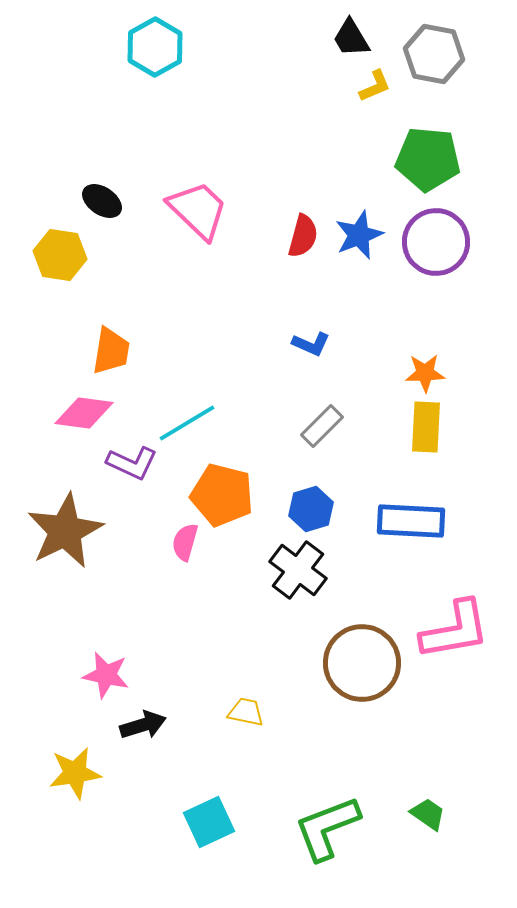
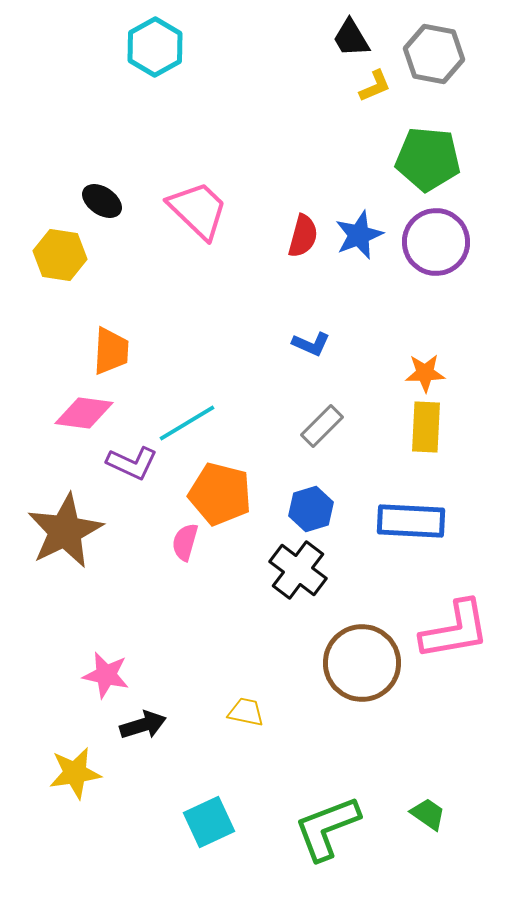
orange trapezoid: rotated 6 degrees counterclockwise
orange pentagon: moved 2 px left, 1 px up
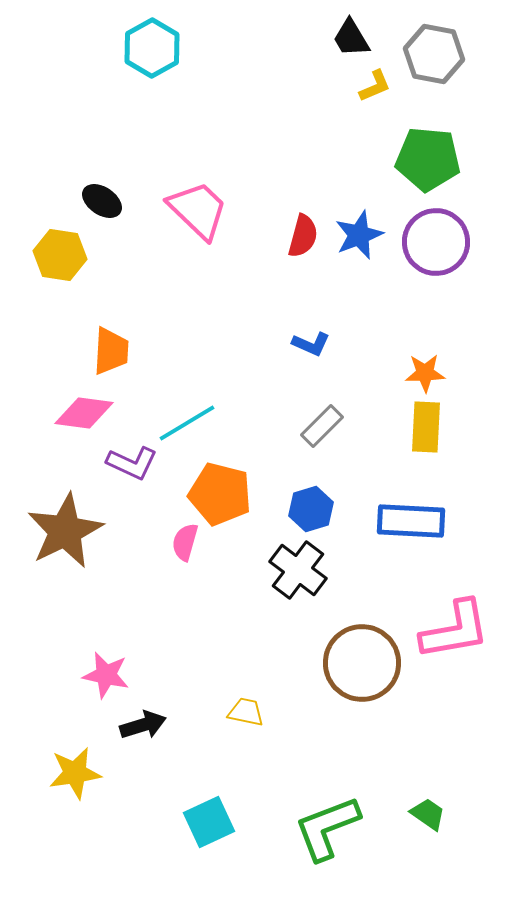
cyan hexagon: moved 3 px left, 1 px down
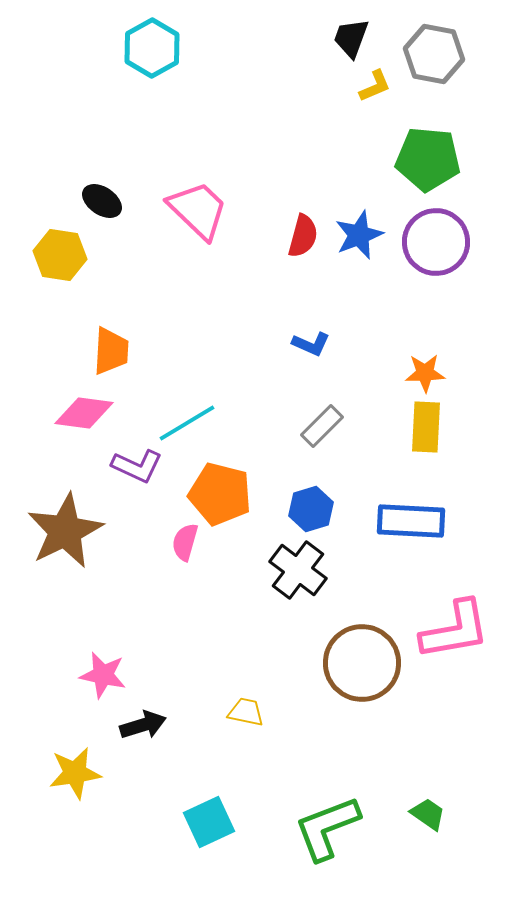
black trapezoid: rotated 51 degrees clockwise
purple L-shape: moved 5 px right, 3 px down
pink star: moved 3 px left
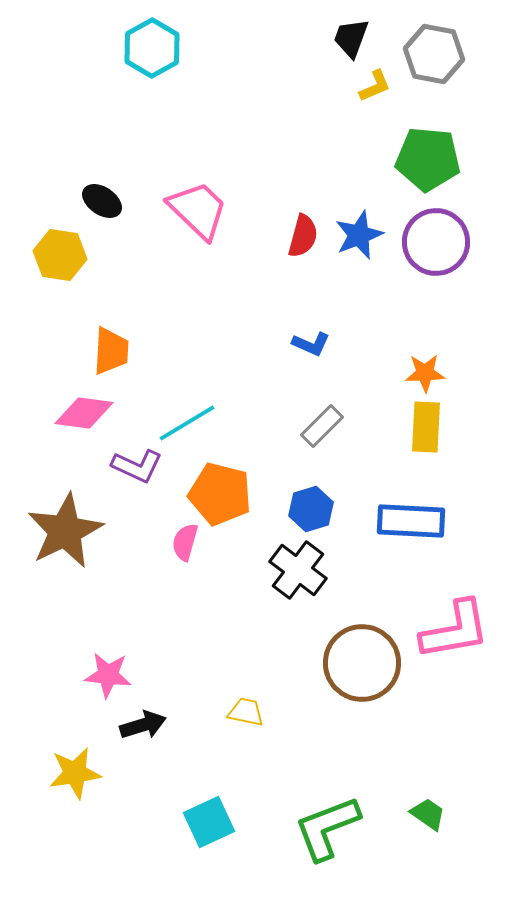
pink star: moved 5 px right; rotated 6 degrees counterclockwise
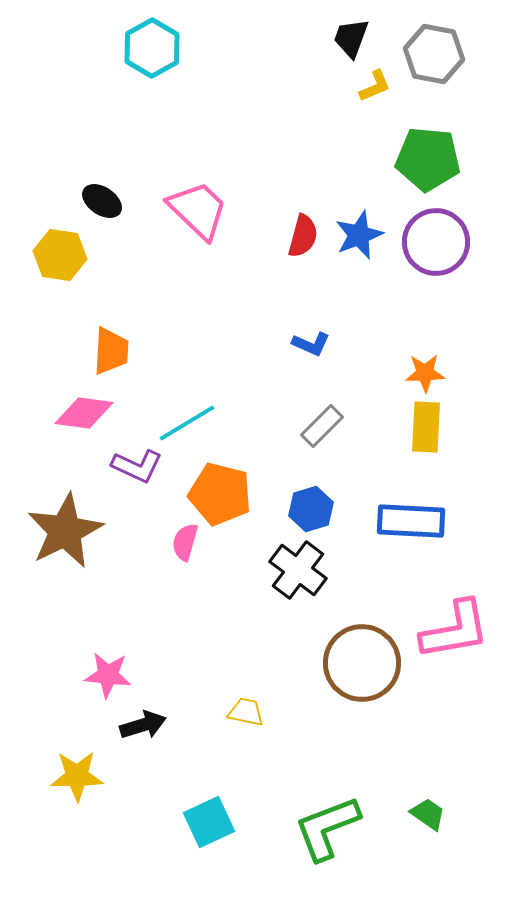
yellow star: moved 2 px right, 3 px down; rotated 8 degrees clockwise
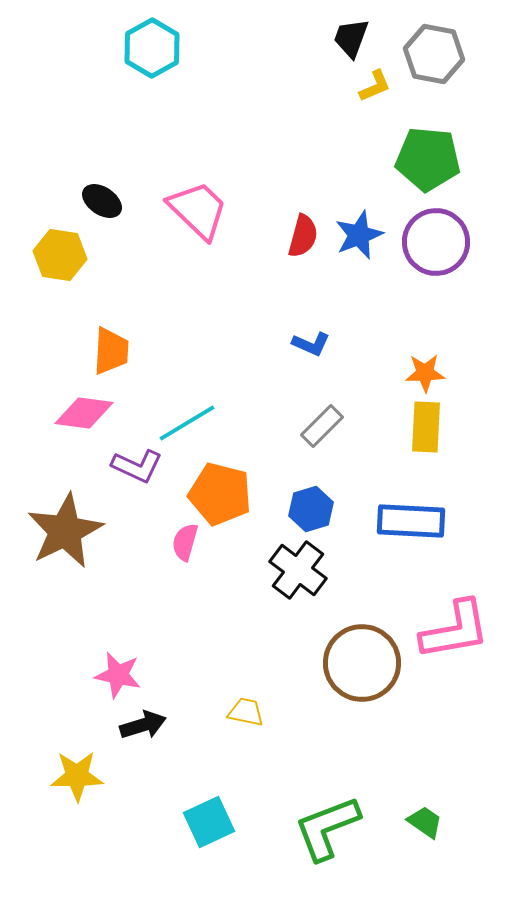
pink star: moved 10 px right; rotated 6 degrees clockwise
green trapezoid: moved 3 px left, 8 px down
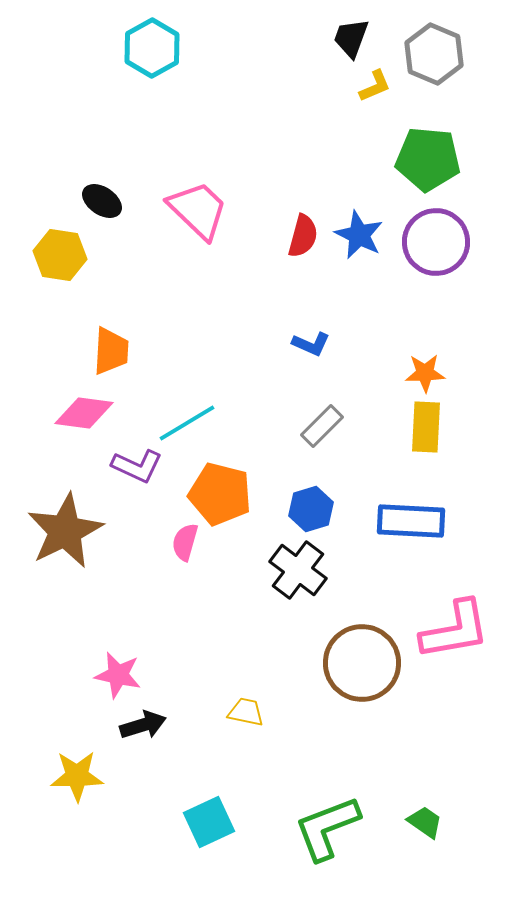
gray hexagon: rotated 12 degrees clockwise
blue star: rotated 24 degrees counterclockwise
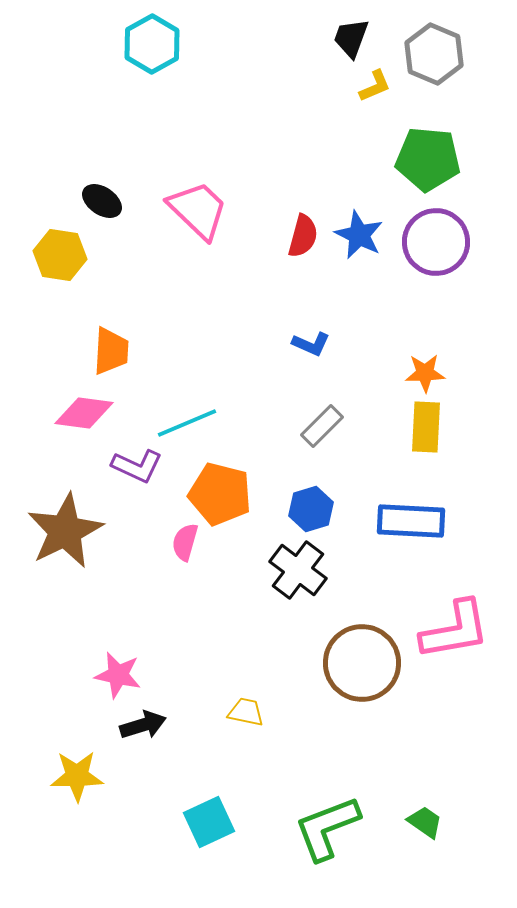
cyan hexagon: moved 4 px up
cyan line: rotated 8 degrees clockwise
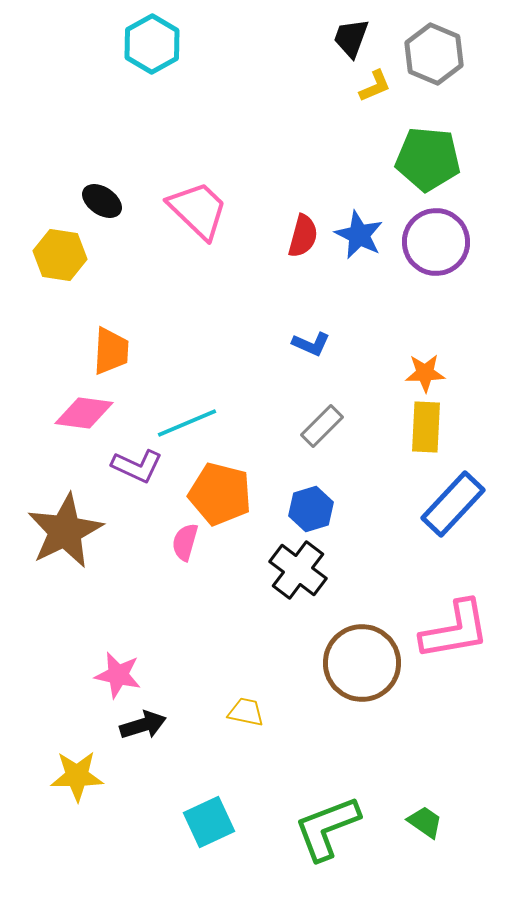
blue rectangle: moved 42 px right, 17 px up; rotated 50 degrees counterclockwise
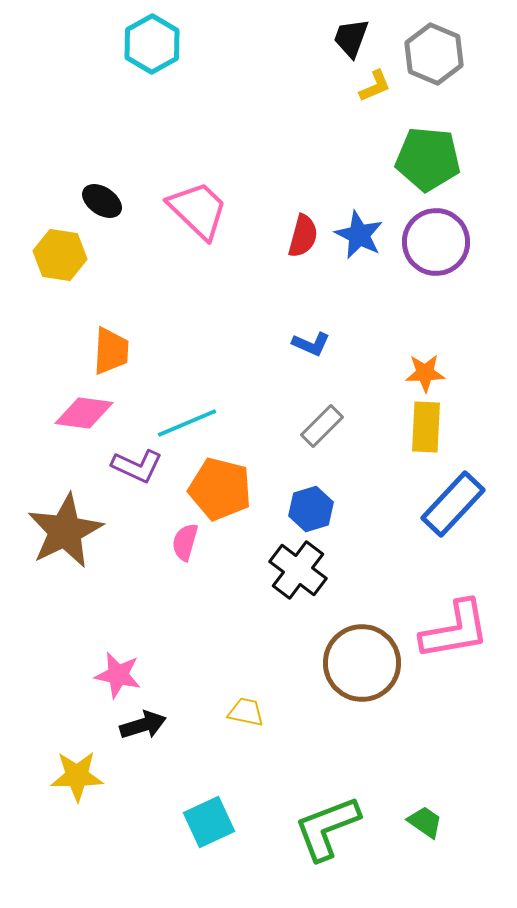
orange pentagon: moved 5 px up
